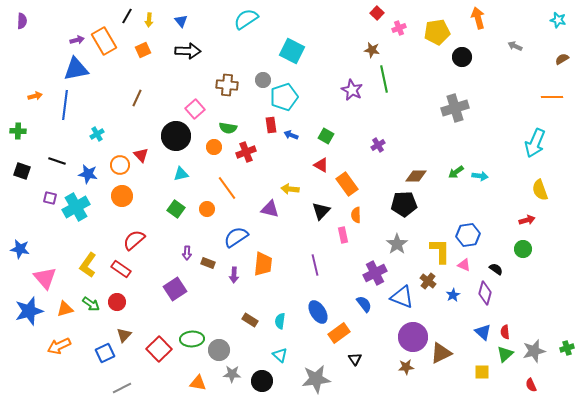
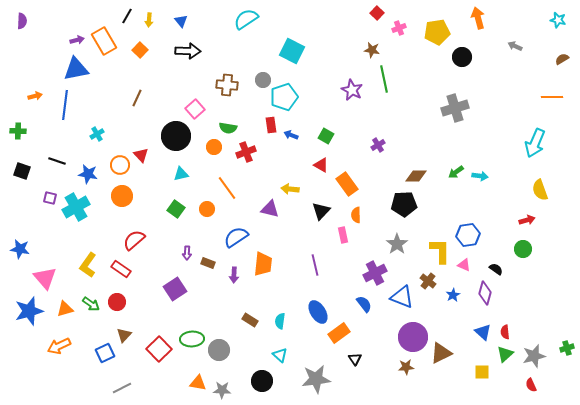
orange square at (143, 50): moved 3 px left; rotated 21 degrees counterclockwise
gray star at (534, 351): moved 5 px down
gray star at (232, 374): moved 10 px left, 16 px down
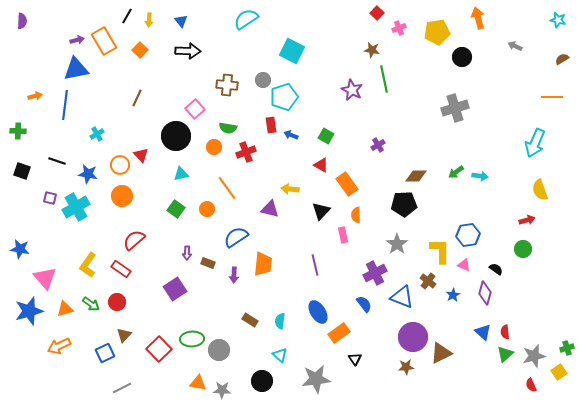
yellow square at (482, 372): moved 77 px right; rotated 35 degrees counterclockwise
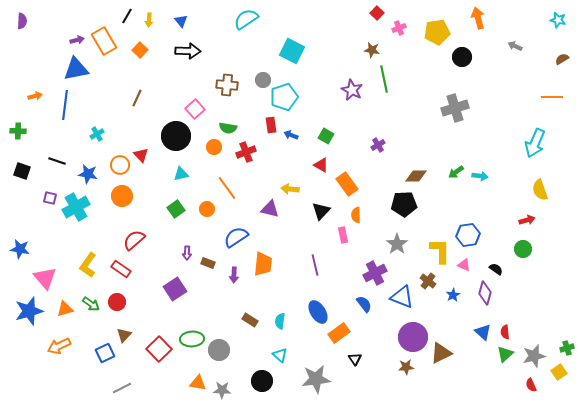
green square at (176, 209): rotated 18 degrees clockwise
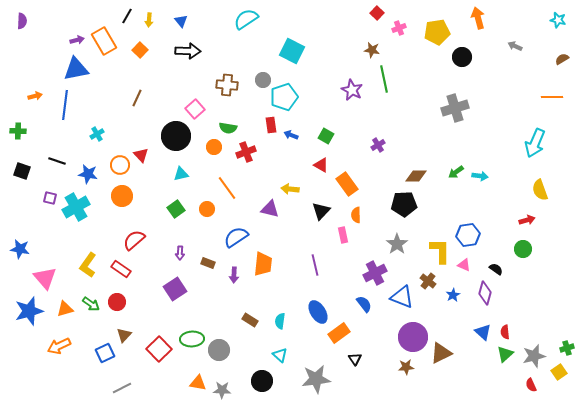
purple arrow at (187, 253): moved 7 px left
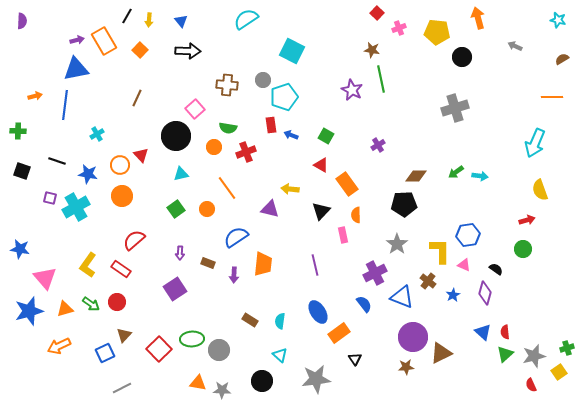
yellow pentagon at (437, 32): rotated 15 degrees clockwise
green line at (384, 79): moved 3 px left
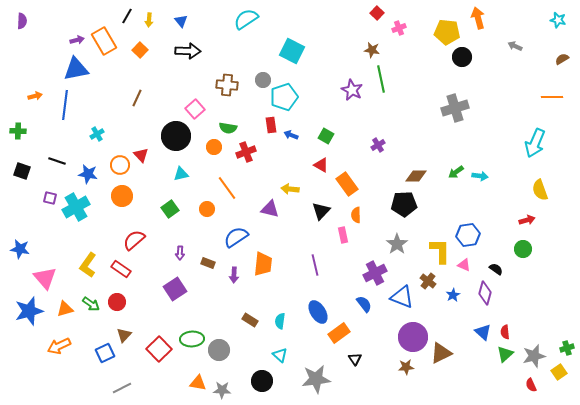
yellow pentagon at (437, 32): moved 10 px right
green square at (176, 209): moved 6 px left
